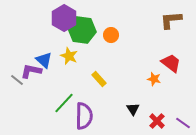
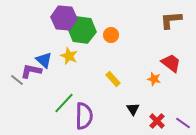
purple hexagon: rotated 25 degrees counterclockwise
yellow rectangle: moved 14 px right
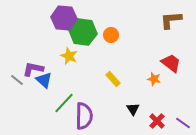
green hexagon: moved 1 px right, 2 px down
blue triangle: moved 20 px down
purple L-shape: moved 2 px right, 2 px up
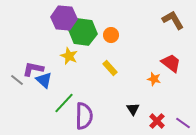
brown L-shape: moved 2 px right; rotated 65 degrees clockwise
yellow rectangle: moved 3 px left, 11 px up
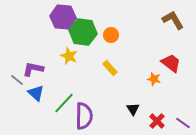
purple hexagon: moved 1 px left, 1 px up
blue triangle: moved 8 px left, 13 px down
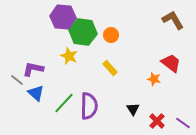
purple semicircle: moved 5 px right, 10 px up
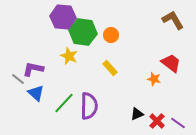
gray line: moved 1 px right, 1 px up
black triangle: moved 4 px right, 5 px down; rotated 40 degrees clockwise
purple line: moved 5 px left
